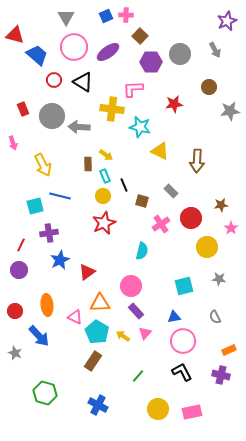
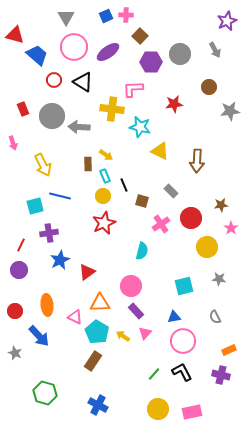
green line at (138, 376): moved 16 px right, 2 px up
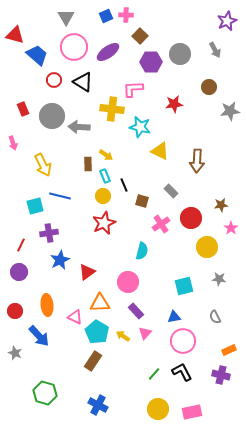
purple circle at (19, 270): moved 2 px down
pink circle at (131, 286): moved 3 px left, 4 px up
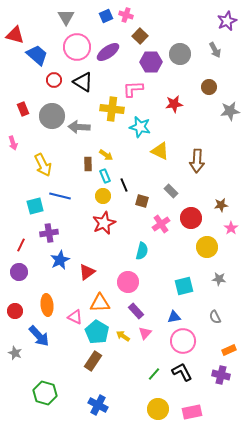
pink cross at (126, 15): rotated 16 degrees clockwise
pink circle at (74, 47): moved 3 px right
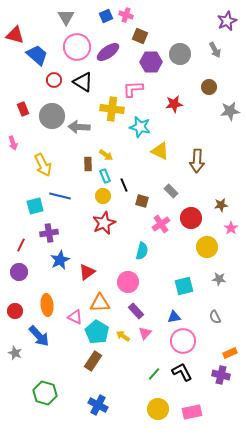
brown square at (140, 36): rotated 21 degrees counterclockwise
orange rectangle at (229, 350): moved 1 px right, 3 px down
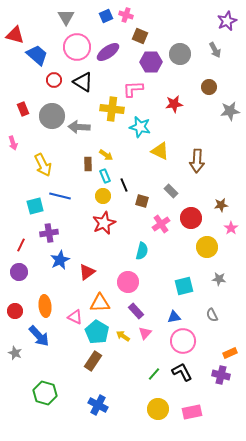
orange ellipse at (47, 305): moved 2 px left, 1 px down
gray semicircle at (215, 317): moved 3 px left, 2 px up
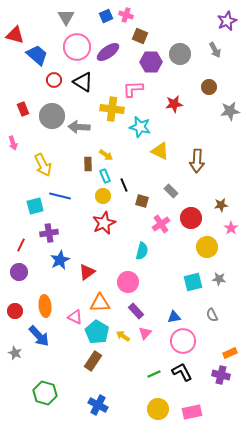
cyan square at (184, 286): moved 9 px right, 4 px up
green line at (154, 374): rotated 24 degrees clockwise
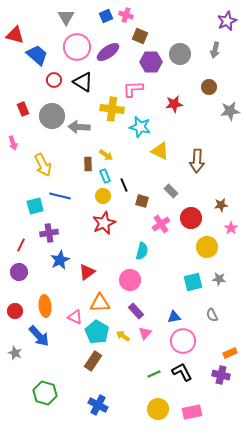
gray arrow at (215, 50): rotated 42 degrees clockwise
pink circle at (128, 282): moved 2 px right, 2 px up
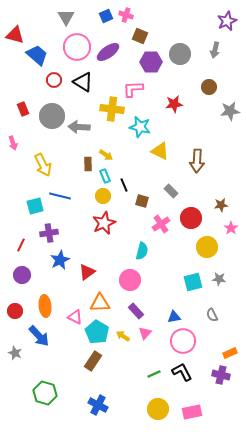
purple circle at (19, 272): moved 3 px right, 3 px down
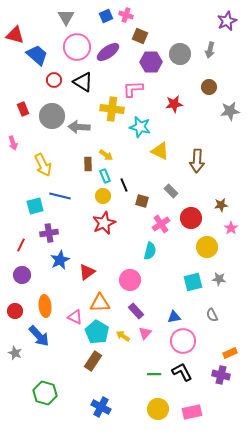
gray arrow at (215, 50): moved 5 px left
cyan semicircle at (142, 251): moved 8 px right
green line at (154, 374): rotated 24 degrees clockwise
blue cross at (98, 405): moved 3 px right, 2 px down
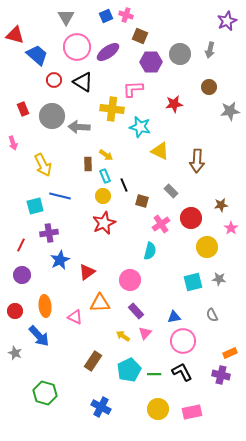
cyan pentagon at (97, 332): moved 32 px right, 38 px down; rotated 15 degrees clockwise
